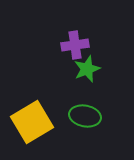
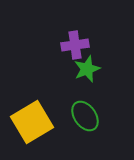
green ellipse: rotated 44 degrees clockwise
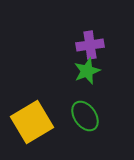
purple cross: moved 15 px right
green star: moved 2 px down
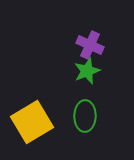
purple cross: rotated 32 degrees clockwise
green ellipse: rotated 36 degrees clockwise
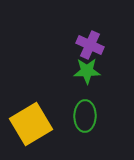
green star: rotated 20 degrees clockwise
yellow square: moved 1 px left, 2 px down
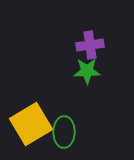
purple cross: rotated 32 degrees counterclockwise
green ellipse: moved 21 px left, 16 px down
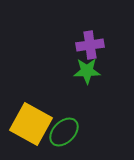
yellow square: rotated 30 degrees counterclockwise
green ellipse: rotated 44 degrees clockwise
